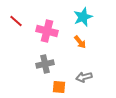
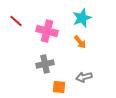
cyan star: moved 1 px left, 1 px down
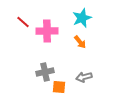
red line: moved 7 px right, 1 px down
pink cross: rotated 15 degrees counterclockwise
gray cross: moved 8 px down
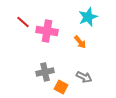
cyan star: moved 6 px right, 1 px up
pink cross: rotated 10 degrees clockwise
gray arrow: rotated 140 degrees counterclockwise
orange square: moved 2 px right; rotated 24 degrees clockwise
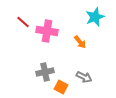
cyan star: moved 7 px right
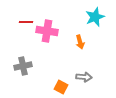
red line: moved 3 px right; rotated 40 degrees counterclockwise
orange arrow: rotated 24 degrees clockwise
gray cross: moved 22 px left, 6 px up
gray arrow: rotated 21 degrees counterclockwise
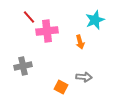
cyan star: moved 3 px down
red line: moved 3 px right, 5 px up; rotated 48 degrees clockwise
pink cross: rotated 15 degrees counterclockwise
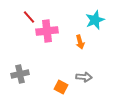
gray cross: moved 3 px left, 8 px down
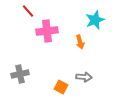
red line: moved 1 px left, 6 px up
